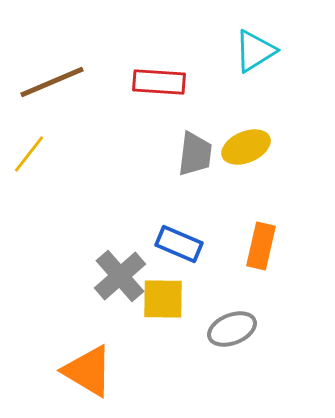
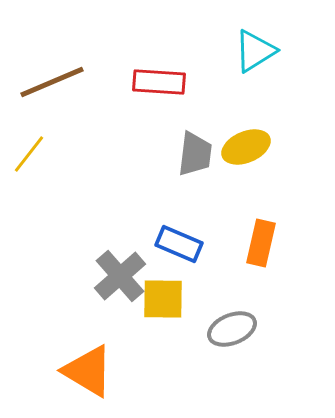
orange rectangle: moved 3 px up
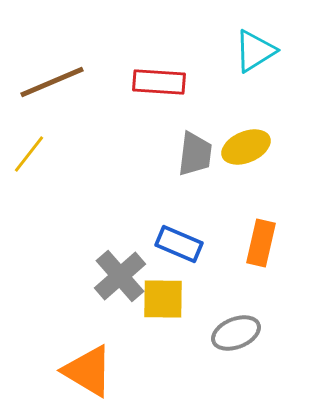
gray ellipse: moved 4 px right, 4 px down
